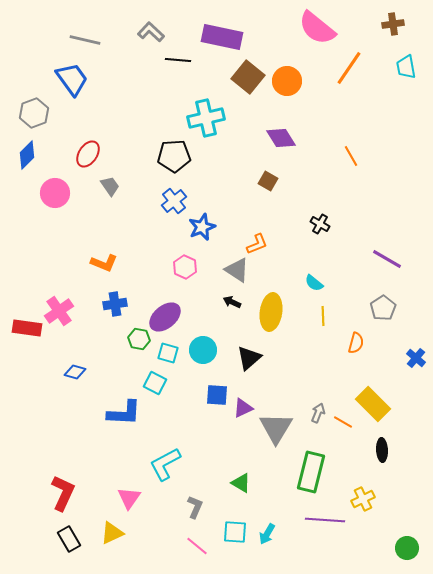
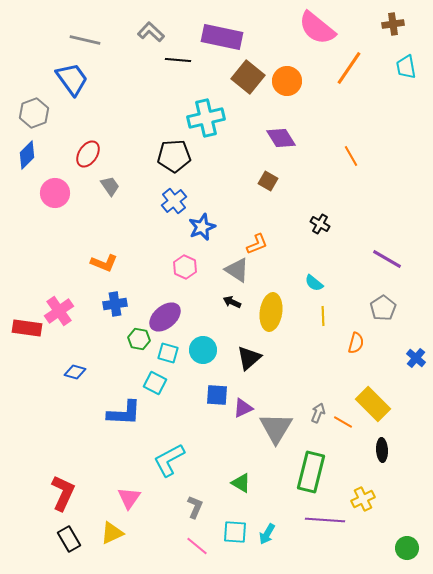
cyan L-shape at (165, 464): moved 4 px right, 4 px up
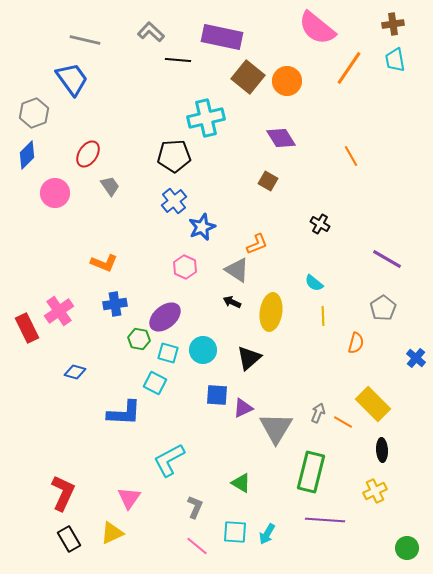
cyan trapezoid at (406, 67): moved 11 px left, 7 px up
red rectangle at (27, 328): rotated 56 degrees clockwise
yellow cross at (363, 499): moved 12 px right, 8 px up
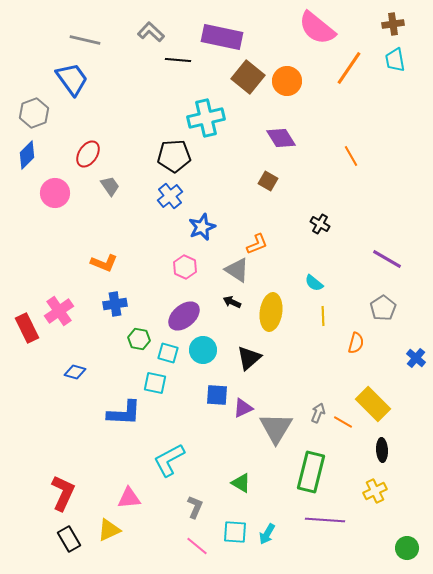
blue cross at (174, 201): moved 4 px left, 5 px up
purple ellipse at (165, 317): moved 19 px right, 1 px up
cyan square at (155, 383): rotated 15 degrees counterclockwise
pink triangle at (129, 498): rotated 50 degrees clockwise
yellow triangle at (112, 533): moved 3 px left, 3 px up
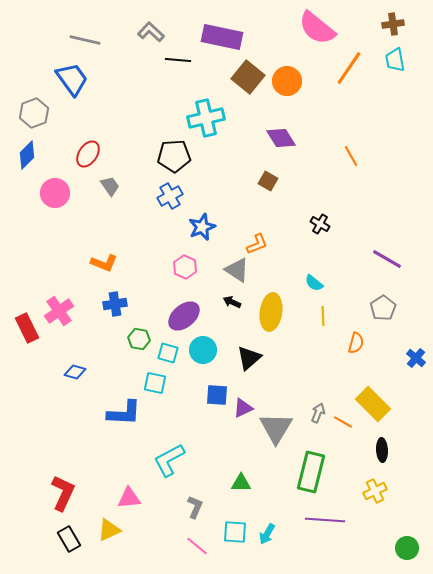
blue cross at (170, 196): rotated 10 degrees clockwise
green triangle at (241, 483): rotated 30 degrees counterclockwise
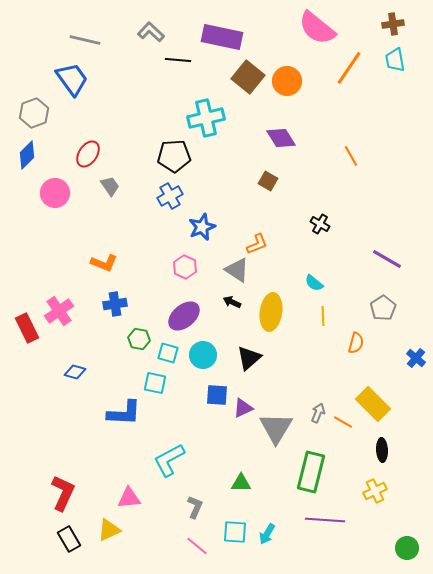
cyan circle at (203, 350): moved 5 px down
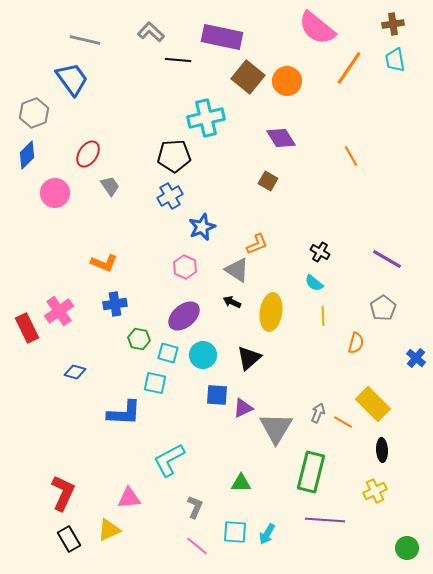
black cross at (320, 224): moved 28 px down
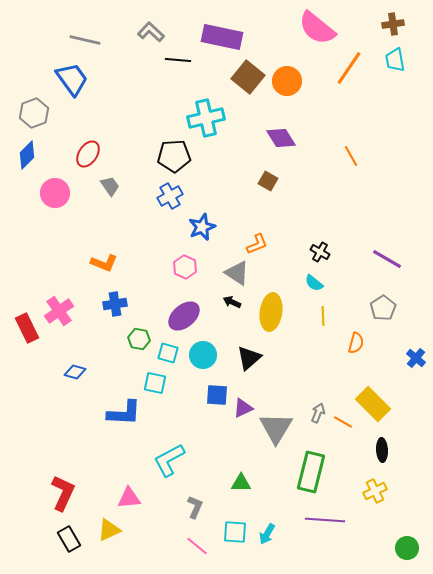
gray triangle at (237, 270): moved 3 px down
